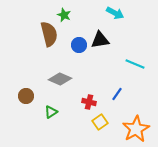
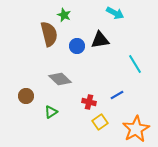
blue circle: moved 2 px left, 1 px down
cyan line: rotated 36 degrees clockwise
gray diamond: rotated 20 degrees clockwise
blue line: moved 1 px down; rotated 24 degrees clockwise
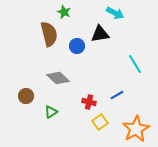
green star: moved 3 px up
black triangle: moved 6 px up
gray diamond: moved 2 px left, 1 px up
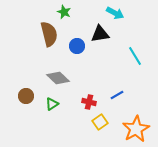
cyan line: moved 8 px up
green triangle: moved 1 px right, 8 px up
